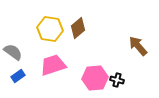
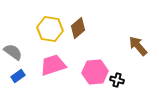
pink hexagon: moved 6 px up
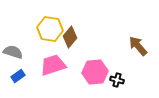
brown diamond: moved 8 px left, 9 px down; rotated 10 degrees counterclockwise
gray semicircle: rotated 18 degrees counterclockwise
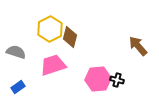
yellow hexagon: rotated 25 degrees clockwise
brown diamond: rotated 25 degrees counterclockwise
gray semicircle: moved 3 px right
pink hexagon: moved 3 px right, 7 px down
blue rectangle: moved 11 px down
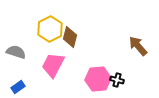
pink trapezoid: rotated 44 degrees counterclockwise
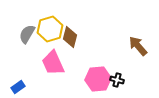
yellow hexagon: rotated 10 degrees clockwise
gray semicircle: moved 11 px right, 18 px up; rotated 78 degrees counterclockwise
pink trapezoid: moved 2 px up; rotated 52 degrees counterclockwise
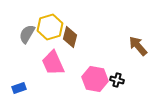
yellow hexagon: moved 2 px up
pink hexagon: moved 3 px left; rotated 15 degrees clockwise
blue rectangle: moved 1 px right, 1 px down; rotated 16 degrees clockwise
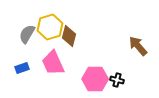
brown diamond: moved 1 px left, 1 px up
pink hexagon: rotated 10 degrees counterclockwise
blue rectangle: moved 3 px right, 20 px up
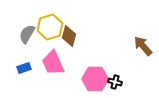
brown arrow: moved 5 px right
blue rectangle: moved 2 px right
black cross: moved 2 px left, 2 px down
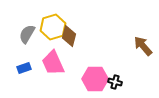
yellow hexagon: moved 3 px right
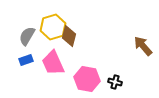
gray semicircle: moved 2 px down
blue rectangle: moved 2 px right, 8 px up
pink hexagon: moved 8 px left; rotated 10 degrees clockwise
